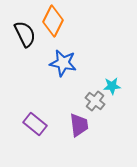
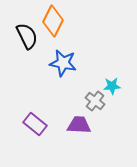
black semicircle: moved 2 px right, 2 px down
purple trapezoid: rotated 80 degrees counterclockwise
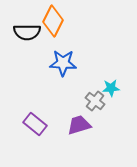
black semicircle: moved 4 px up; rotated 116 degrees clockwise
blue star: rotated 8 degrees counterclockwise
cyan star: moved 1 px left, 2 px down
purple trapezoid: rotated 20 degrees counterclockwise
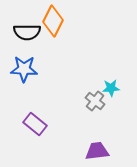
blue star: moved 39 px left, 6 px down
purple trapezoid: moved 18 px right, 26 px down; rotated 10 degrees clockwise
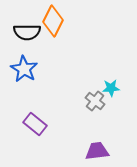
blue star: rotated 28 degrees clockwise
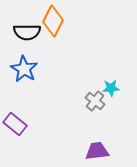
purple rectangle: moved 20 px left
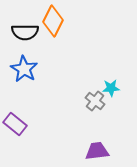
black semicircle: moved 2 px left
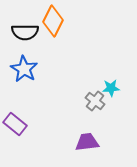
purple trapezoid: moved 10 px left, 9 px up
